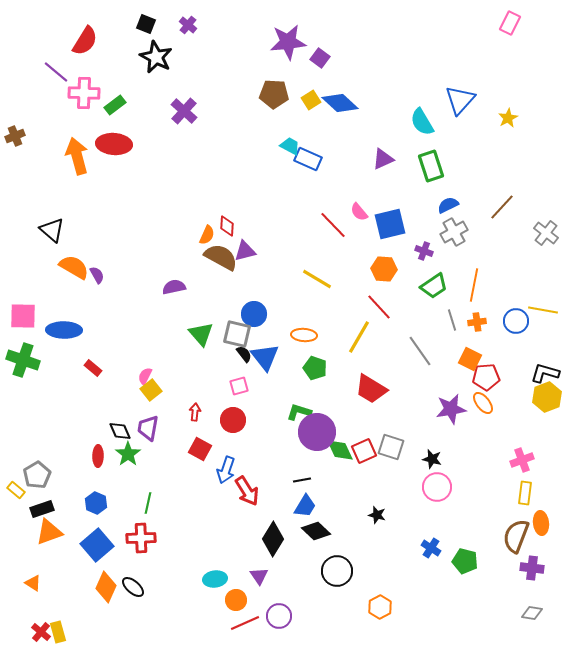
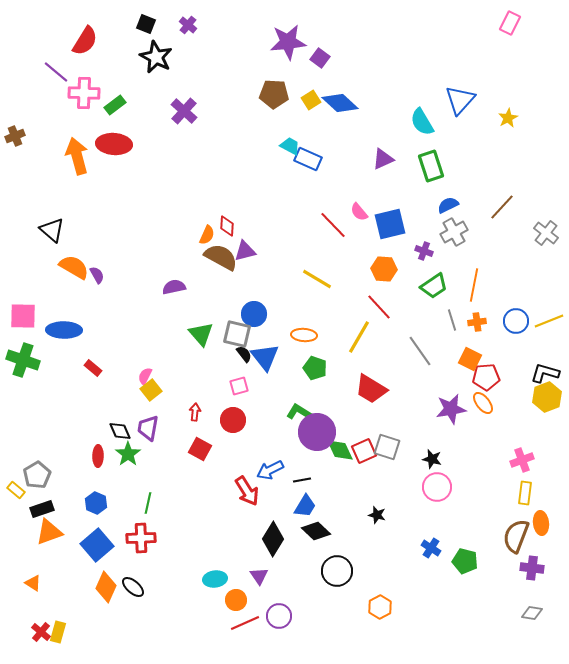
yellow line at (543, 310): moved 6 px right, 11 px down; rotated 32 degrees counterclockwise
green L-shape at (299, 412): rotated 15 degrees clockwise
gray square at (391, 447): moved 4 px left
blue arrow at (226, 470): moved 44 px right; rotated 44 degrees clockwise
yellow rectangle at (58, 632): rotated 30 degrees clockwise
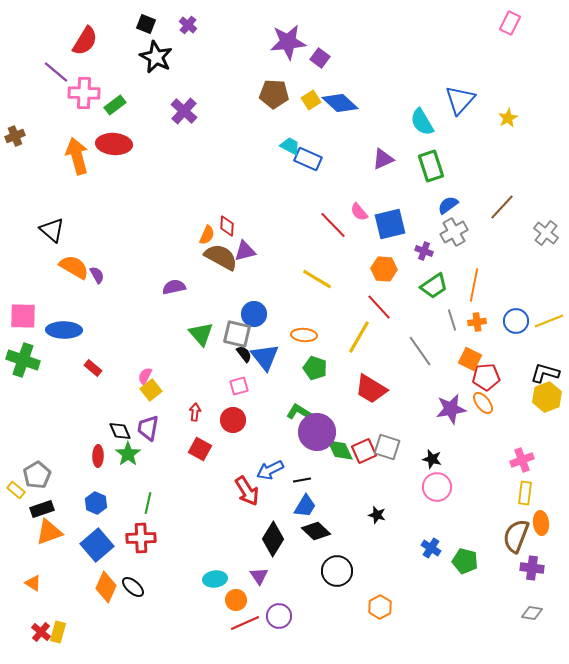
blue semicircle at (448, 205): rotated 10 degrees counterclockwise
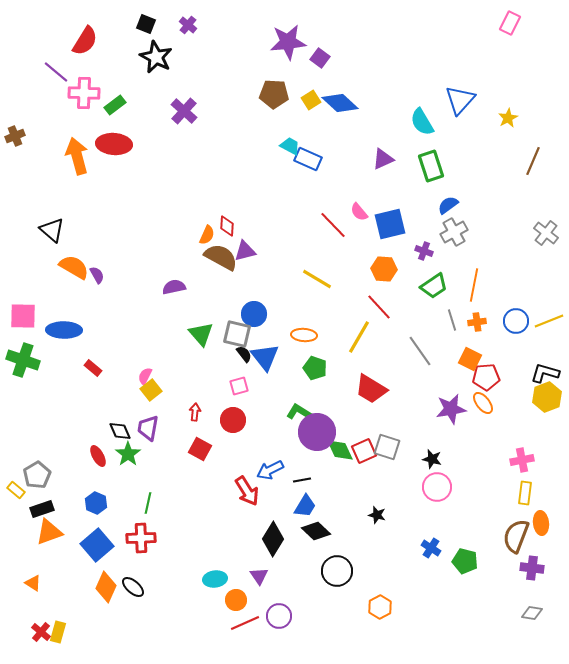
brown line at (502, 207): moved 31 px right, 46 px up; rotated 20 degrees counterclockwise
red ellipse at (98, 456): rotated 30 degrees counterclockwise
pink cross at (522, 460): rotated 10 degrees clockwise
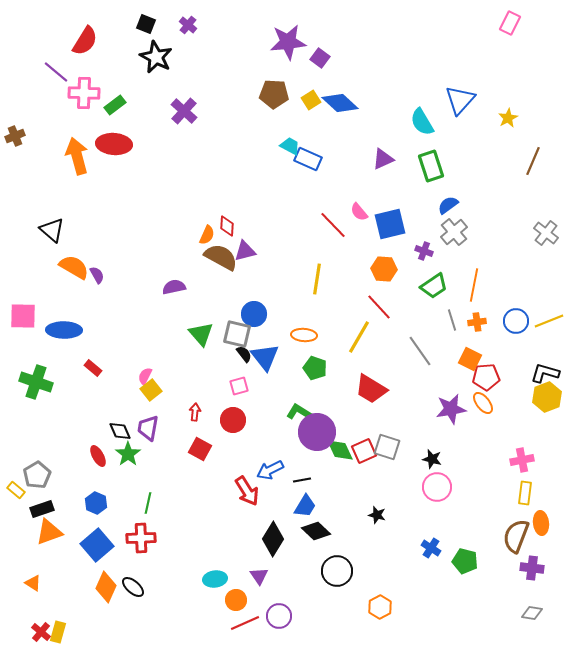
gray cross at (454, 232): rotated 12 degrees counterclockwise
yellow line at (317, 279): rotated 68 degrees clockwise
green cross at (23, 360): moved 13 px right, 22 px down
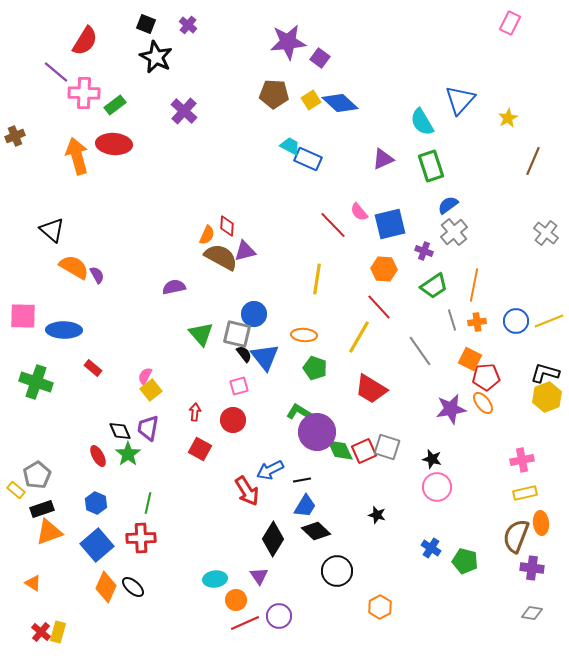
yellow rectangle at (525, 493): rotated 70 degrees clockwise
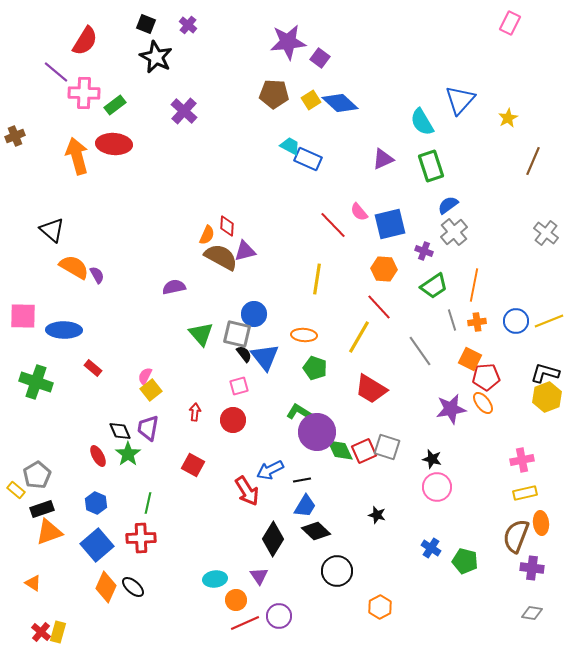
red square at (200, 449): moved 7 px left, 16 px down
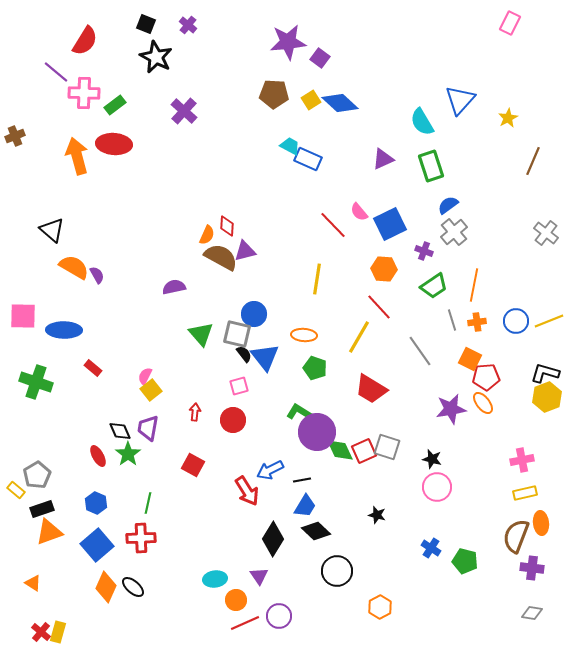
blue square at (390, 224): rotated 12 degrees counterclockwise
